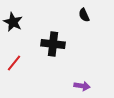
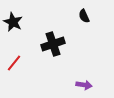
black semicircle: moved 1 px down
black cross: rotated 25 degrees counterclockwise
purple arrow: moved 2 px right, 1 px up
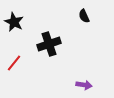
black star: moved 1 px right
black cross: moved 4 px left
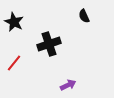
purple arrow: moved 16 px left; rotated 35 degrees counterclockwise
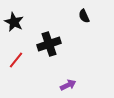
red line: moved 2 px right, 3 px up
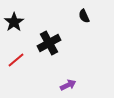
black star: rotated 12 degrees clockwise
black cross: moved 1 px up; rotated 10 degrees counterclockwise
red line: rotated 12 degrees clockwise
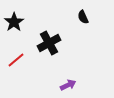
black semicircle: moved 1 px left, 1 px down
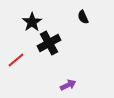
black star: moved 18 px right
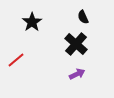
black cross: moved 27 px right, 1 px down; rotated 20 degrees counterclockwise
purple arrow: moved 9 px right, 11 px up
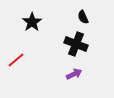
black cross: rotated 20 degrees counterclockwise
purple arrow: moved 3 px left
